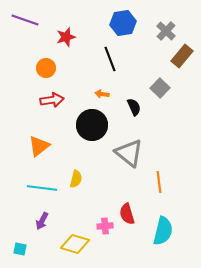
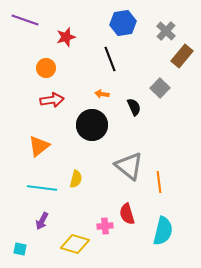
gray triangle: moved 13 px down
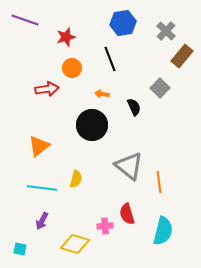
orange circle: moved 26 px right
red arrow: moved 5 px left, 11 px up
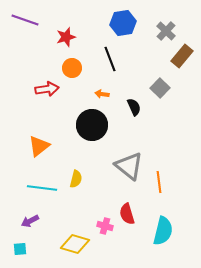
purple arrow: moved 12 px left; rotated 36 degrees clockwise
pink cross: rotated 21 degrees clockwise
cyan square: rotated 16 degrees counterclockwise
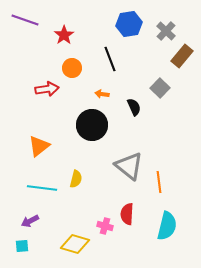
blue hexagon: moved 6 px right, 1 px down
red star: moved 2 px left, 2 px up; rotated 18 degrees counterclockwise
red semicircle: rotated 20 degrees clockwise
cyan semicircle: moved 4 px right, 5 px up
cyan square: moved 2 px right, 3 px up
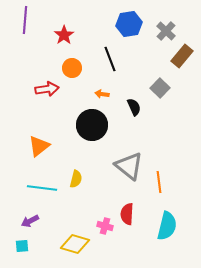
purple line: rotated 76 degrees clockwise
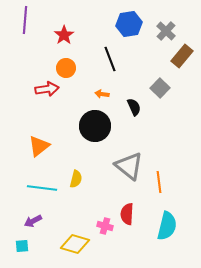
orange circle: moved 6 px left
black circle: moved 3 px right, 1 px down
purple arrow: moved 3 px right
